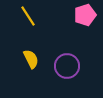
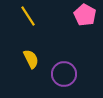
pink pentagon: rotated 25 degrees counterclockwise
purple circle: moved 3 px left, 8 px down
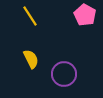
yellow line: moved 2 px right
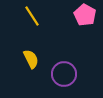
yellow line: moved 2 px right
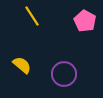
pink pentagon: moved 6 px down
yellow semicircle: moved 9 px left, 6 px down; rotated 24 degrees counterclockwise
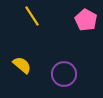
pink pentagon: moved 1 px right, 1 px up
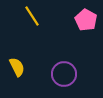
yellow semicircle: moved 5 px left, 2 px down; rotated 24 degrees clockwise
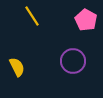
purple circle: moved 9 px right, 13 px up
